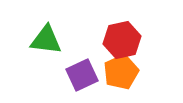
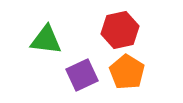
red hexagon: moved 2 px left, 10 px up
orange pentagon: moved 6 px right; rotated 16 degrees counterclockwise
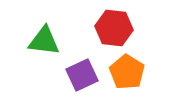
red hexagon: moved 6 px left, 2 px up; rotated 18 degrees clockwise
green triangle: moved 2 px left, 1 px down
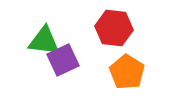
purple square: moved 19 px left, 15 px up
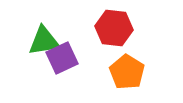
green triangle: rotated 16 degrees counterclockwise
purple square: moved 1 px left, 2 px up
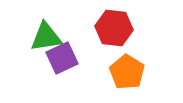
green triangle: moved 2 px right, 4 px up
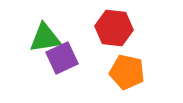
green triangle: moved 1 px left, 1 px down
orange pentagon: rotated 20 degrees counterclockwise
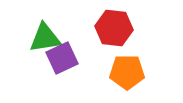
orange pentagon: rotated 12 degrees counterclockwise
